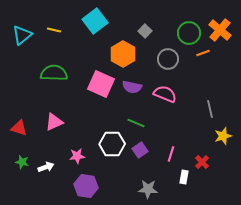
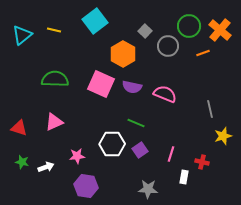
green circle: moved 7 px up
gray circle: moved 13 px up
green semicircle: moved 1 px right, 6 px down
red cross: rotated 32 degrees counterclockwise
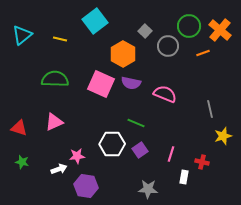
yellow line: moved 6 px right, 9 px down
purple semicircle: moved 1 px left, 4 px up
white arrow: moved 13 px right, 2 px down
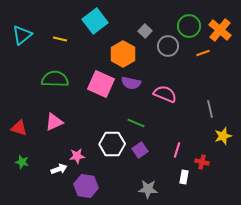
pink line: moved 6 px right, 4 px up
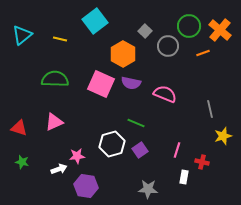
white hexagon: rotated 15 degrees counterclockwise
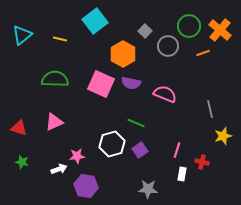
white rectangle: moved 2 px left, 3 px up
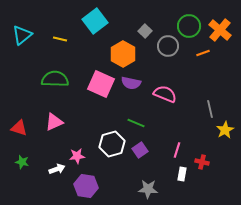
yellow star: moved 2 px right, 6 px up; rotated 12 degrees counterclockwise
white arrow: moved 2 px left
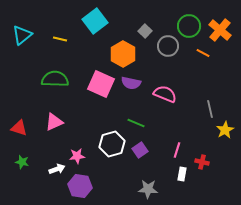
orange line: rotated 48 degrees clockwise
purple hexagon: moved 6 px left
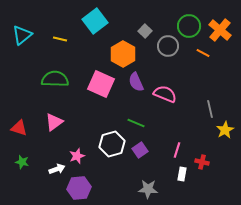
purple semicircle: moved 5 px right, 1 px up; rotated 54 degrees clockwise
pink triangle: rotated 12 degrees counterclockwise
pink star: rotated 14 degrees counterclockwise
purple hexagon: moved 1 px left, 2 px down; rotated 15 degrees counterclockwise
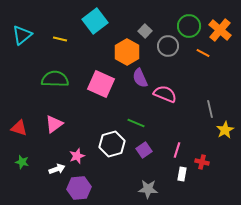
orange hexagon: moved 4 px right, 2 px up
purple semicircle: moved 4 px right, 4 px up
pink triangle: moved 2 px down
purple square: moved 4 px right
